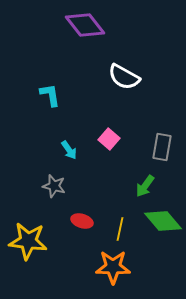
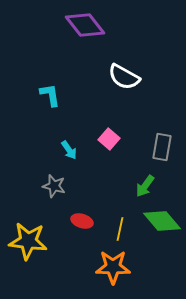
green diamond: moved 1 px left
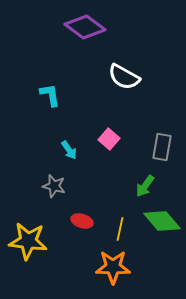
purple diamond: moved 2 px down; rotated 15 degrees counterclockwise
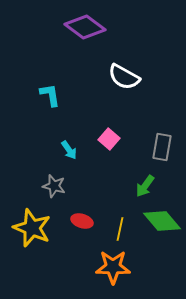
yellow star: moved 4 px right, 13 px up; rotated 15 degrees clockwise
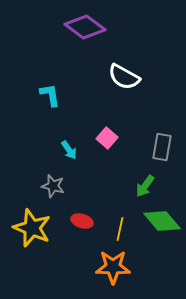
pink square: moved 2 px left, 1 px up
gray star: moved 1 px left
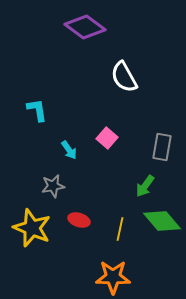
white semicircle: rotated 32 degrees clockwise
cyan L-shape: moved 13 px left, 15 px down
gray star: rotated 25 degrees counterclockwise
red ellipse: moved 3 px left, 1 px up
orange star: moved 10 px down
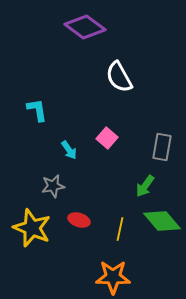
white semicircle: moved 5 px left
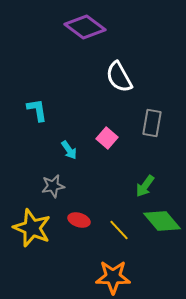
gray rectangle: moved 10 px left, 24 px up
yellow line: moved 1 px left, 1 px down; rotated 55 degrees counterclockwise
